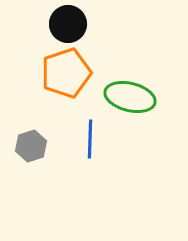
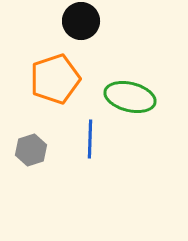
black circle: moved 13 px right, 3 px up
orange pentagon: moved 11 px left, 6 px down
gray hexagon: moved 4 px down
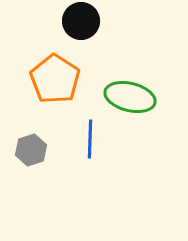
orange pentagon: rotated 21 degrees counterclockwise
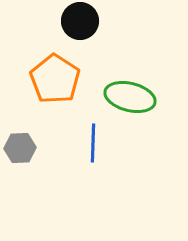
black circle: moved 1 px left
blue line: moved 3 px right, 4 px down
gray hexagon: moved 11 px left, 2 px up; rotated 16 degrees clockwise
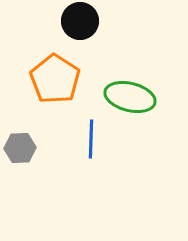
blue line: moved 2 px left, 4 px up
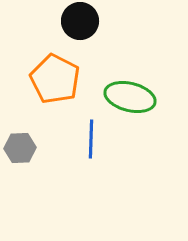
orange pentagon: rotated 6 degrees counterclockwise
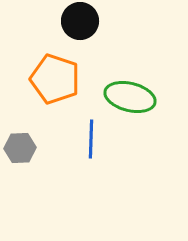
orange pentagon: rotated 9 degrees counterclockwise
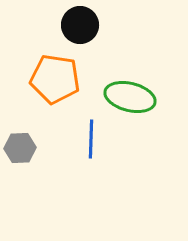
black circle: moved 4 px down
orange pentagon: rotated 9 degrees counterclockwise
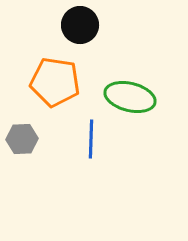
orange pentagon: moved 3 px down
gray hexagon: moved 2 px right, 9 px up
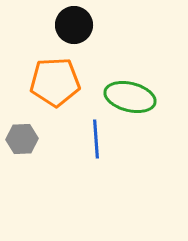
black circle: moved 6 px left
orange pentagon: rotated 12 degrees counterclockwise
blue line: moved 5 px right; rotated 6 degrees counterclockwise
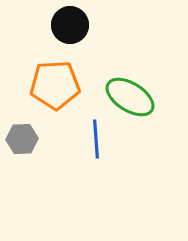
black circle: moved 4 px left
orange pentagon: moved 3 px down
green ellipse: rotated 18 degrees clockwise
